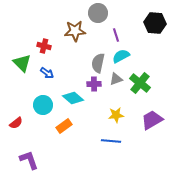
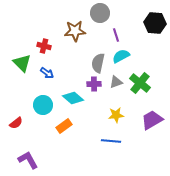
gray circle: moved 2 px right
gray triangle: moved 3 px down
purple L-shape: moved 1 px left; rotated 10 degrees counterclockwise
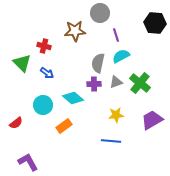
purple L-shape: moved 2 px down
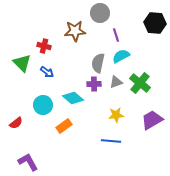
blue arrow: moved 1 px up
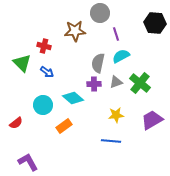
purple line: moved 1 px up
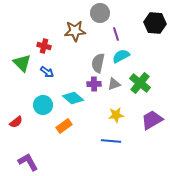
gray triangle: moved 2 px left, 2 px down
red semicircle: moved 1 px up
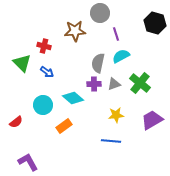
black hexagon: rotated 10 degrees clockwise
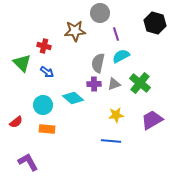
orange rectangle: moved 17 px left, 3 px down; rotated 42 degrees clockwise
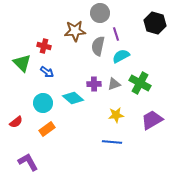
gray semicircle: moved 17 px up
green cross: rotated 10 degrees counterclockwise
cyan circle: moved 2 px up
orange rectangle: rotated 42 degrees counterclockwise
blue line: moved 1 px right, 1 px down
